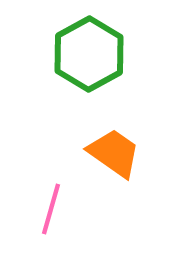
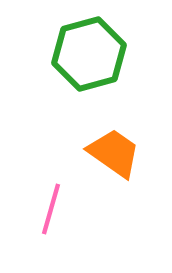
green hexagon: rotated 14 degrees clockwise
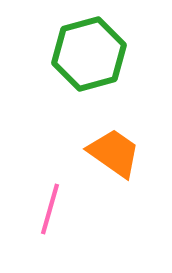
pink line: moved 1 px left
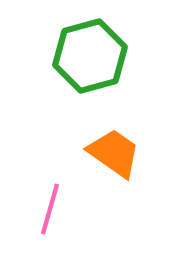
green hexagon: moved 1 px right, 2 px down
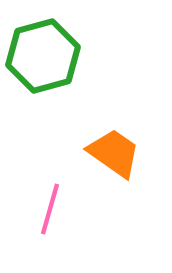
green hexagon: moved 47 px left
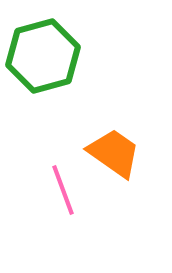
pink line: moved 13 px right, 19 px up; rotated 36 degrees counterclockwise
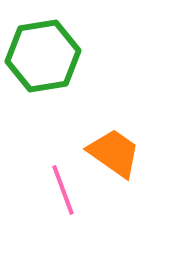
green hexagon: rotated 6 degrees clockwise
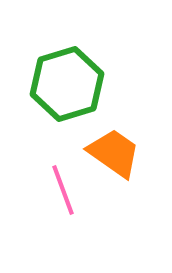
green hexagon: moved 24 px right, 28 px down; rotated 8 degrees counterclockwise
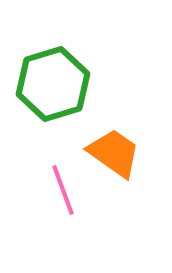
green hexagon: moved 14 px left
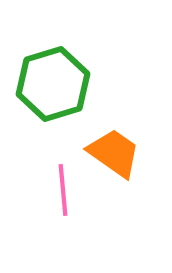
pink line: rotated 15 degrees clockwise
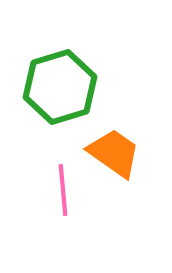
green hexagon: moved 7 px right, 3 px down
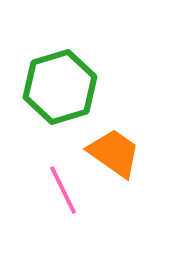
pink line: rotated 21 degrees counterclockwise
